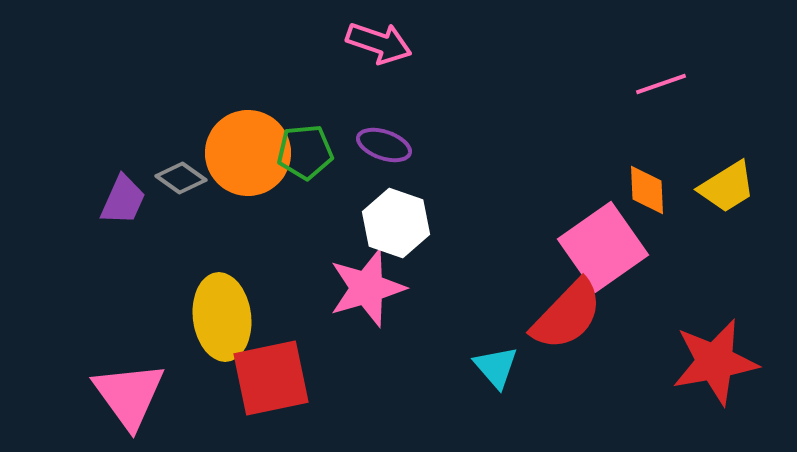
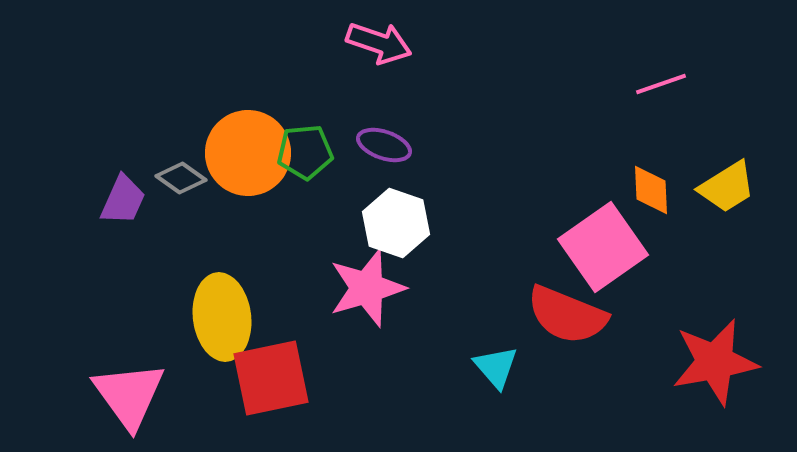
orange diamond: moved 4 px right
red semicircle: rotated 68 degrees clockwise
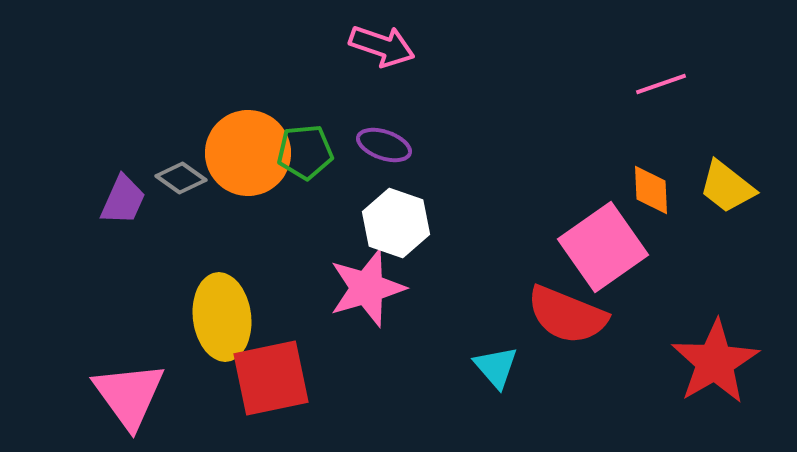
pink arrow: moved 3 px right, 3 px down
yellow trapezoid: rotated 70 degrees clockwise
red star: rotated 20 degrees counterclockwise
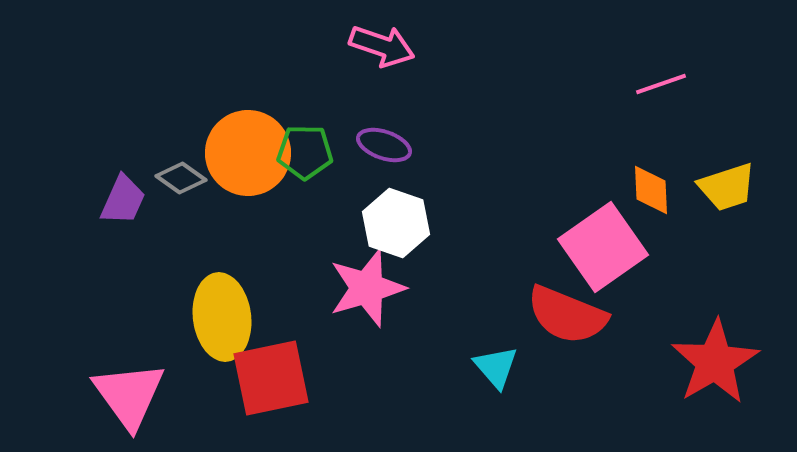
green pentagon: rotated 6 degrees clockwise
yellow trapezoid: rotated 56 degrees counterclockwise
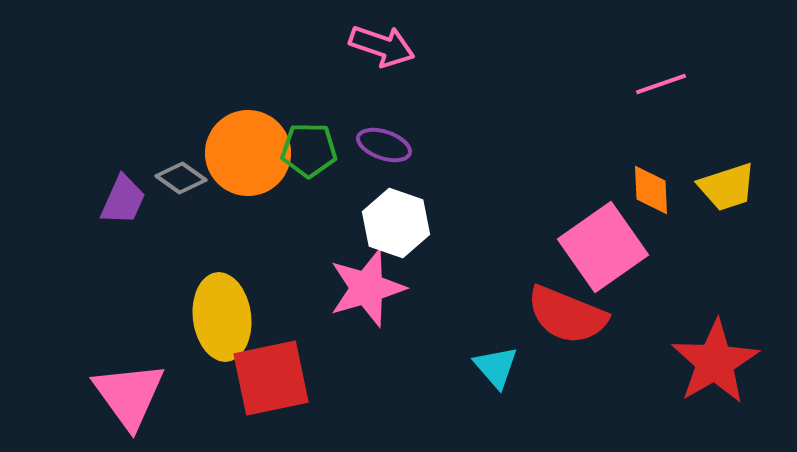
green pentagon: moved 4 px right, 2 px up
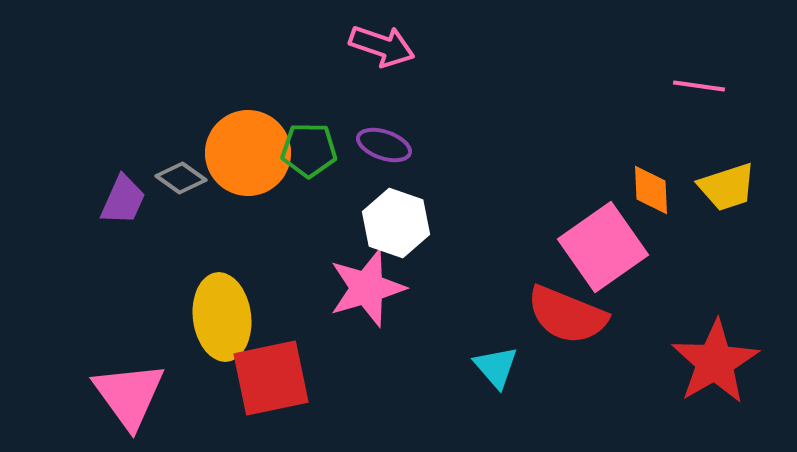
pink line: moved 38 px right, 2 px down; rotated 27 degrees clockwise
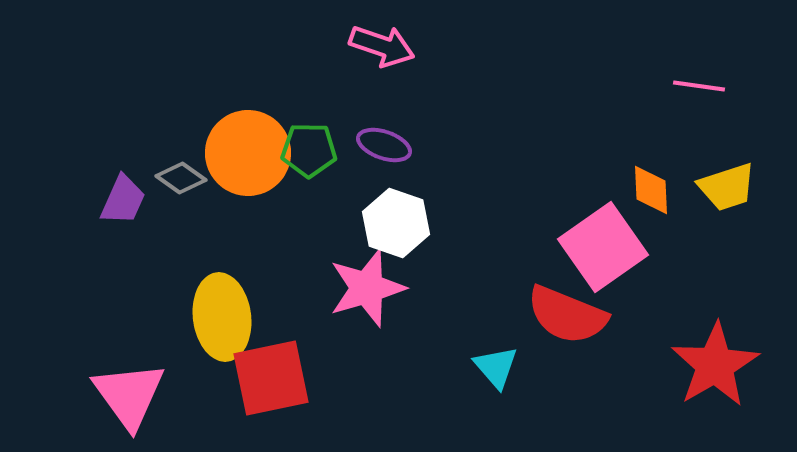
red star: moved 3 px down
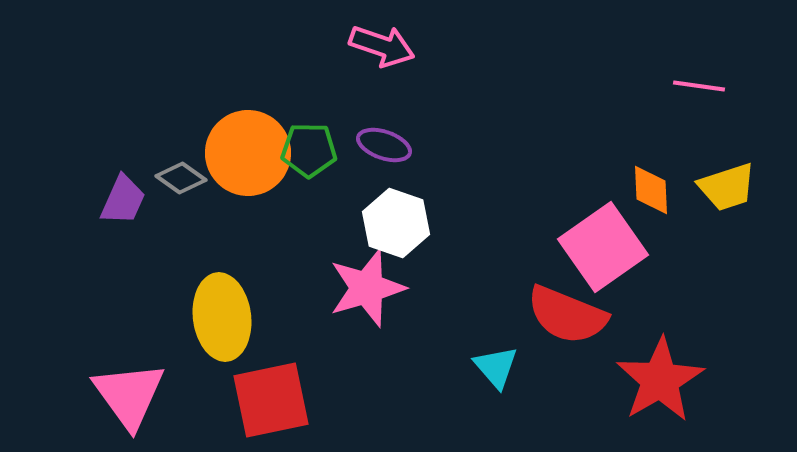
red star: moved 55 px left, 15 px down
red square: moved 22 px down
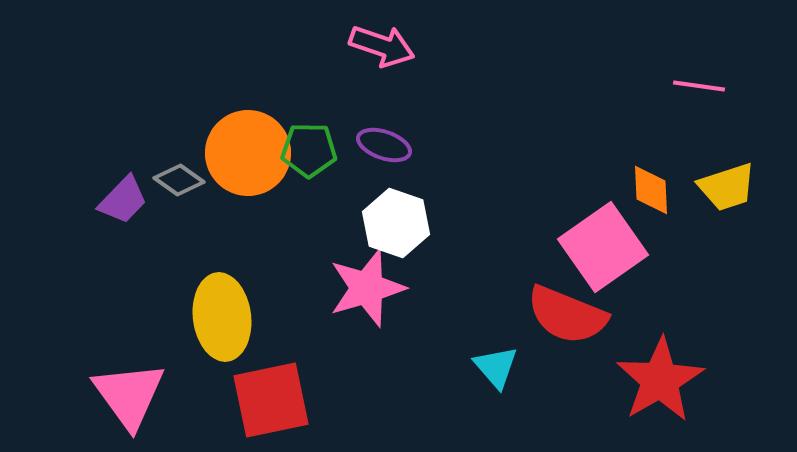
gray diamond: moved 2 px left, 2 px down
purple trapezoid: rotated 20 degrees clockwise
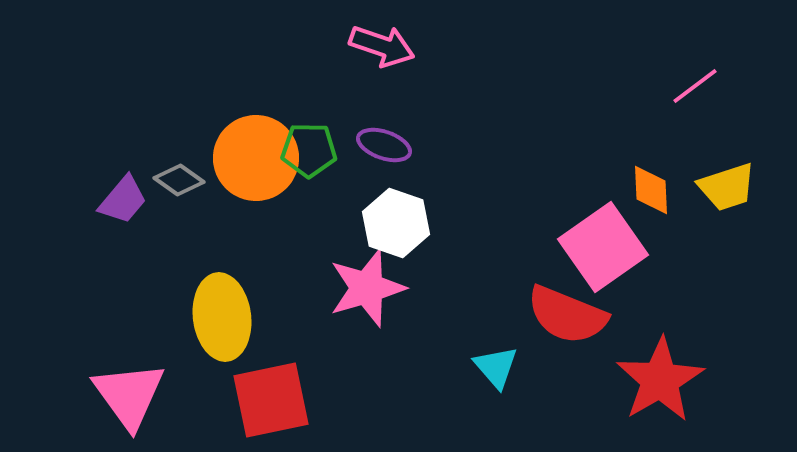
pink line: moved 4 px left; rotated 45 degrees counterclockwise
orange circle: moved 8 px right, 5 px down
purple trapezoid: rotated 4 degrees counterclockwise
